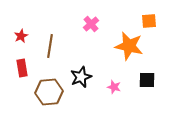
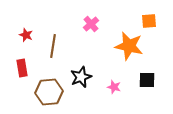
red star: moved 5 px right, 1 px up; rotated 24 degrees counterclockwise
brown line: moved 3 px right
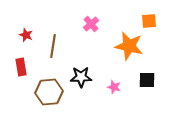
red rectangle: moved 1 px left, 1 px up
black star: rotated 20 degrees clockwise
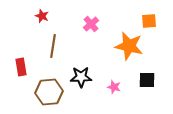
red star: moved 16 px right, 19 px up
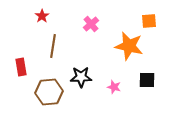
red star: rotated 16 degrees clockwise
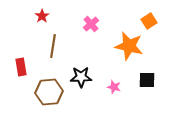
orange square: rotated 28 degrees counterclockwise
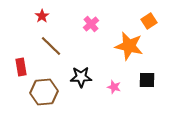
brown line: moved 2 px left; rotated 55 degrees counterclockwise
brown hexagon: moved 5 px left
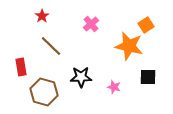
orange square: moved 3 px left, 4 px down
black square: moved 1 px right, 3 px up
brown hexagon: rotated 20 degrees clockwise
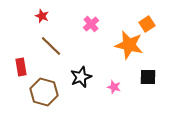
red star: rotated 16 degrees counterclockwise
orange square: moved 1 px right, 1 px up
orange star: moved 1 px up
black star: rotated 20 degrees counterclockwise
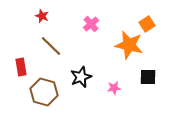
pink star: moved 1 px down; rotated 24 degrees counterclockwise
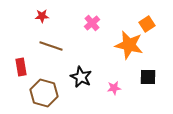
red star: rotated 24 degrees counterclockwise
pink cross: moved 1 px right, 1 px up
brown line: rotated 25 degrees counterclockwise
black star: rotated 25 degrees counterclockwise
brown hexagon: moved 1 px down
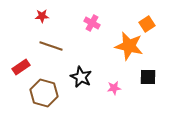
pink cross: rotated 21 degrees counterclockwise
orange star: moved 1 px down
red rectangle: rotated 66 degrees clockwise
